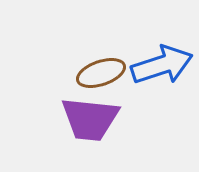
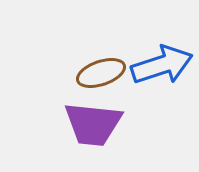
purple trapezoid: moved 3 px right, 5 px down
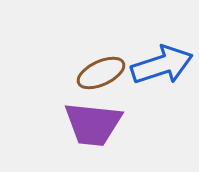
brown ellipse: rotated 6 degrees counterclockwise
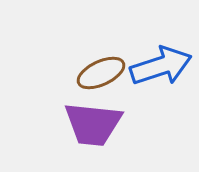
blue arrow: moved 1 px left, 1 px down
